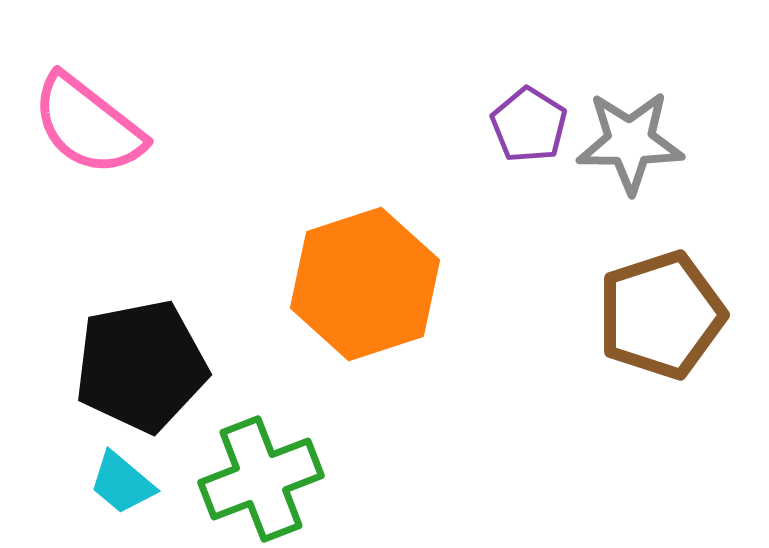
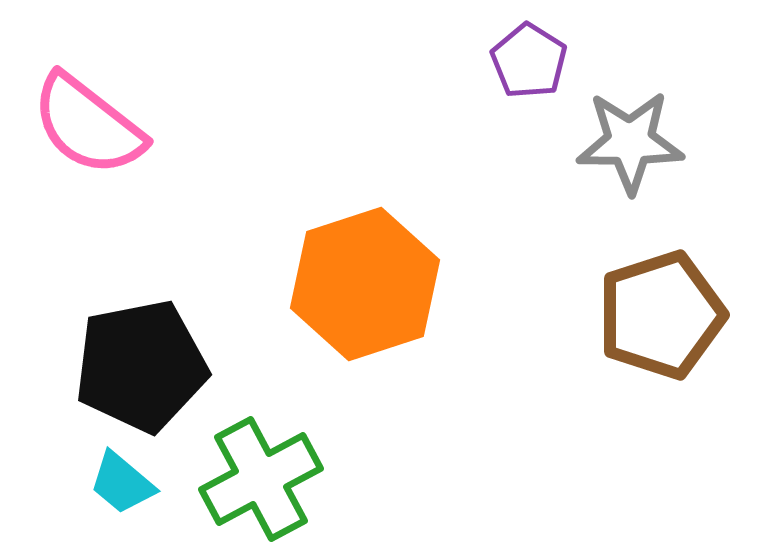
purple pentagon: moved 64 px up
green cross: rotated 7 degrees counterclockwise
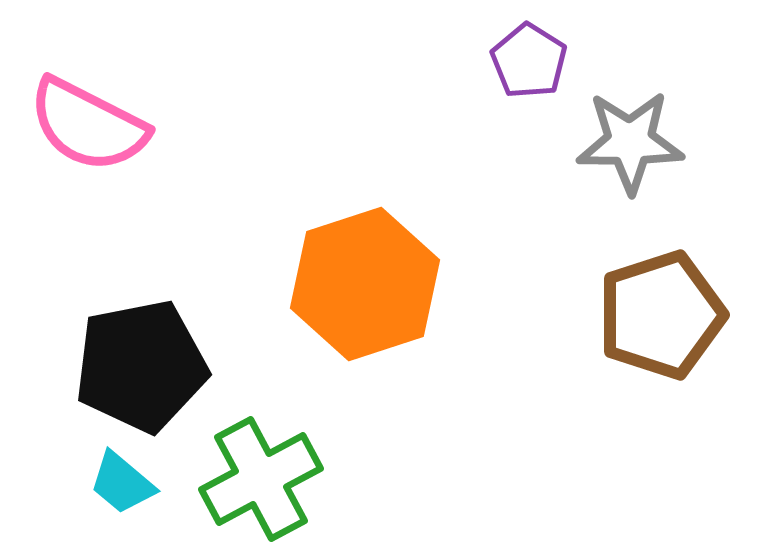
pink semicircle: rotated 11 degrees counterclockwise
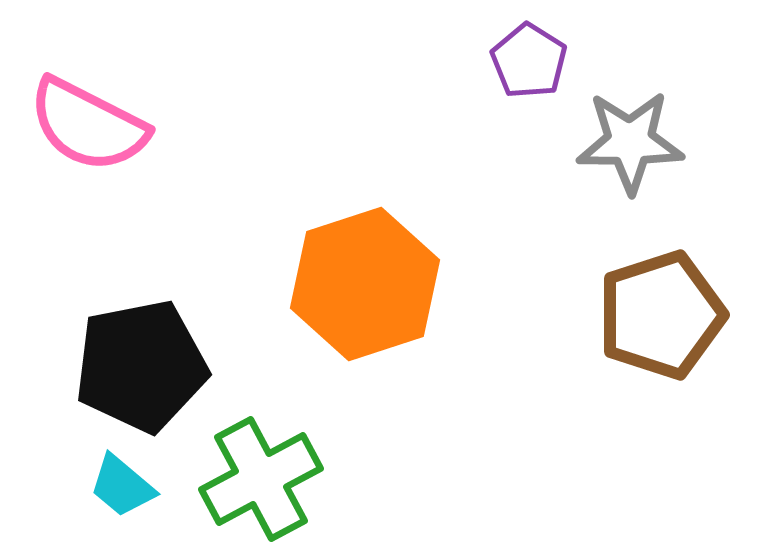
cyan trapezoid: moved 3 px down
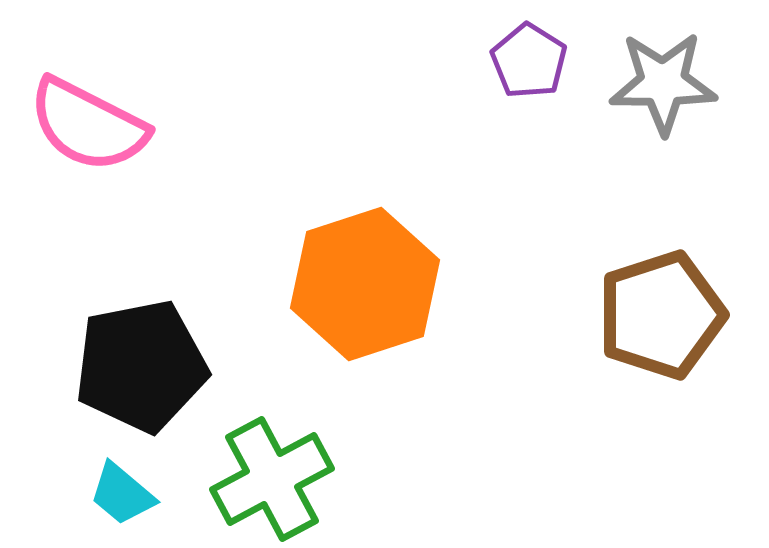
gray star: moved 33 px right, 59 px up
green cross: moved 11 px right
cyan trapezoid: moved 8 px down
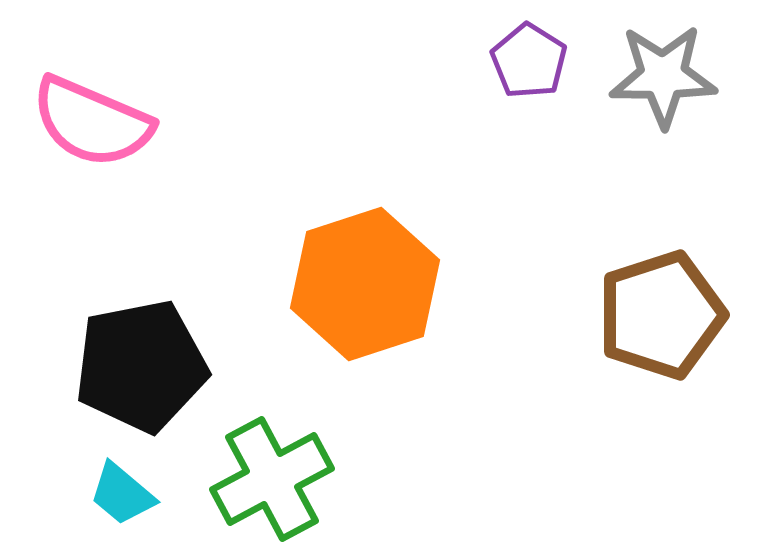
gray star: moved 7 px up
pink semicircle: moved 4 px right, 3 px up; rotated 4 degrees counterclockwise
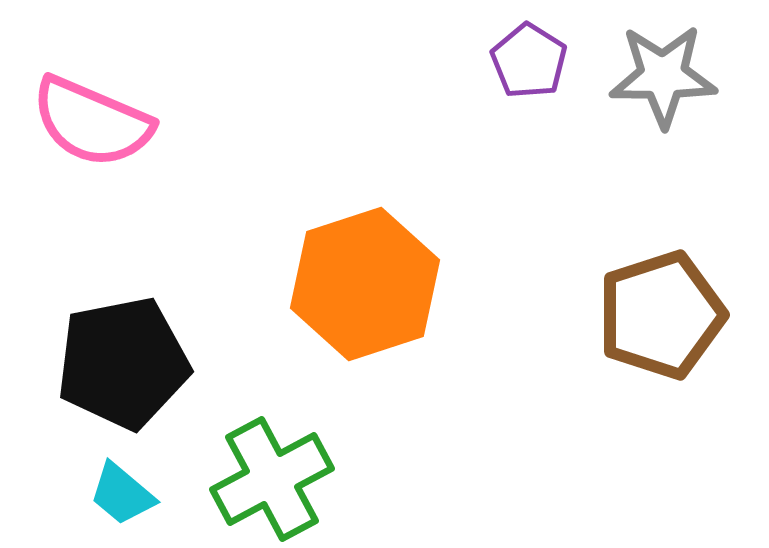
black pentagon: moved 18 px left, 3 px up
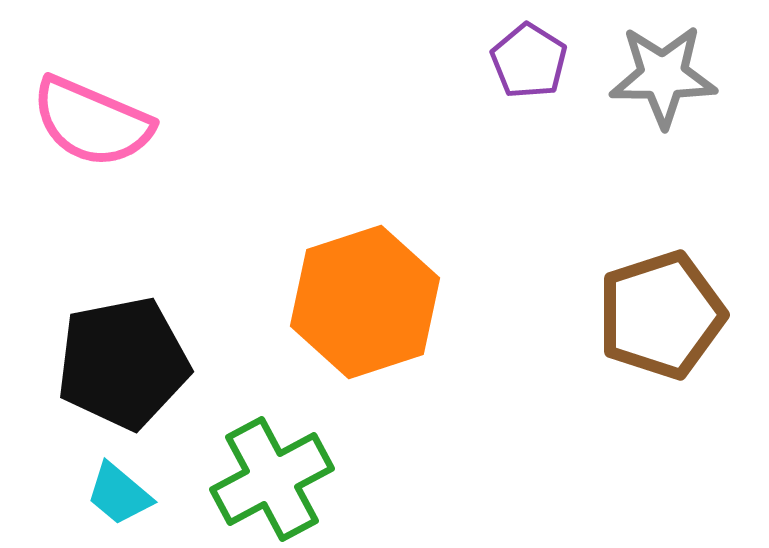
orange hexagon: moved 18 px down
cyan trapezoid: moved 3 px left
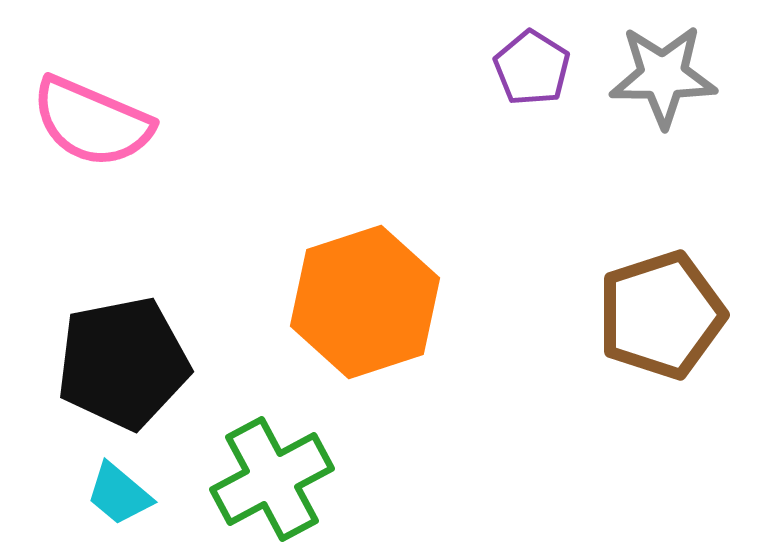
purple pentagon: moved 3 px right, 7 px down
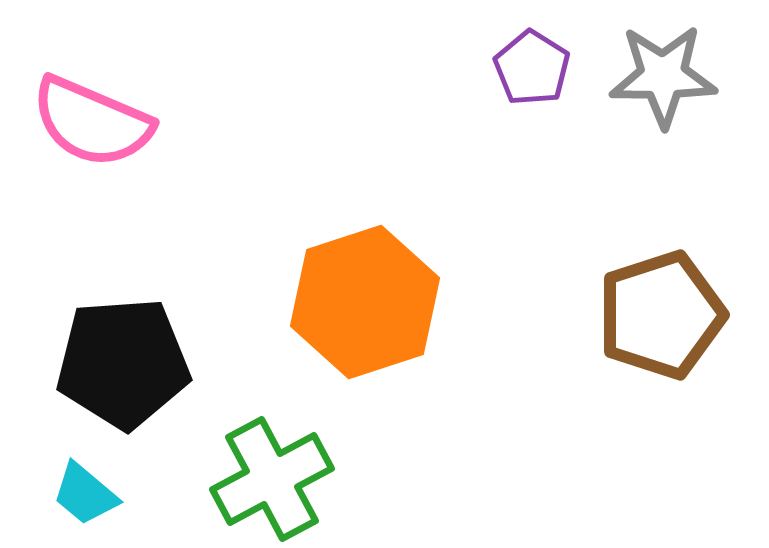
black pentagon: rotated 7 degrees clockwise
cyan trapezoid: moved 34 px left
